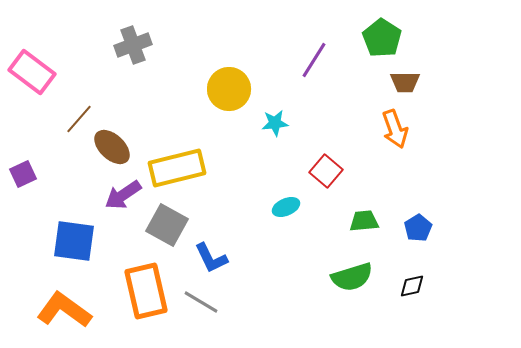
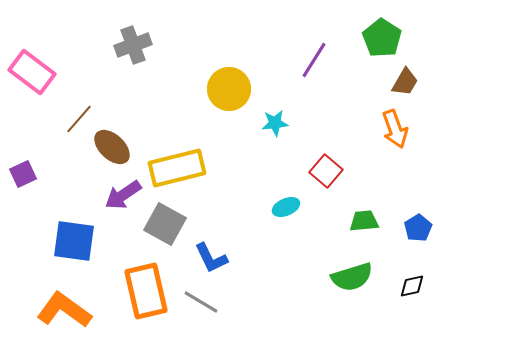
brown trapezoid: rotated 60 degrees counterclockwise
gray square: moved 2 px left, 1 px up
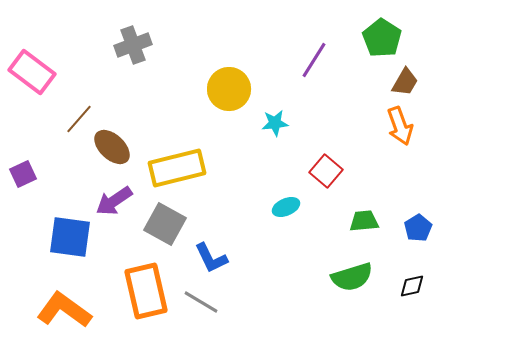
orange arrow: moved 5 px right, 3 px up
purple arrow: moved 9 px left, 6 px down
blue square: moved 4 px left, 4 px up
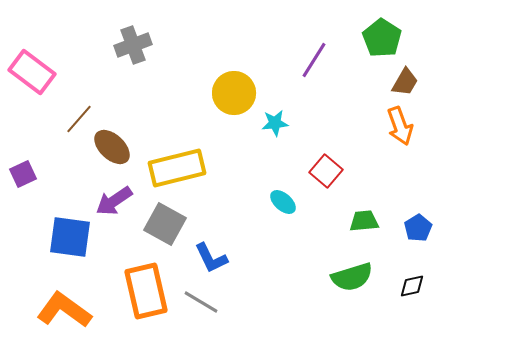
yellow circle: moved 5 px right, 4 px down
cyan ellipse: moved 3 px left, 5 px up; rotated 64 degrees clockwise
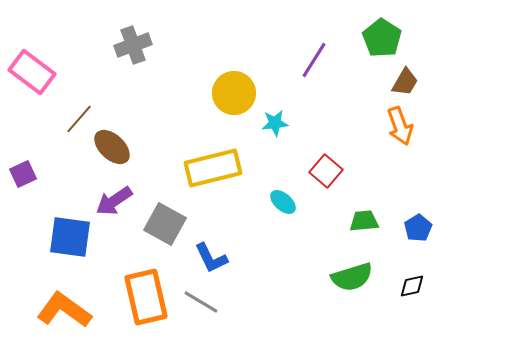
yellow rectangle: moved 36 px right
orange rectangle: moved 6 px down
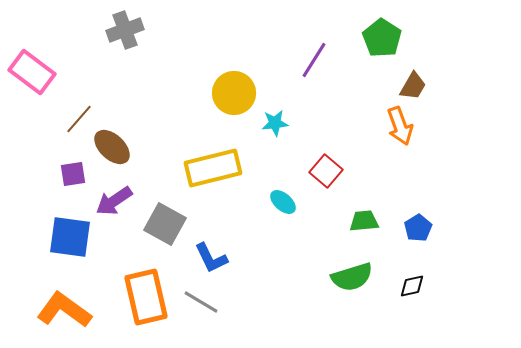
gray cross: moved 8 px left, 15 px up
brown trapezoid: moved 8 px right, 4 px down
purple square: moved 50 px right; rotated 16 degrees clockwise
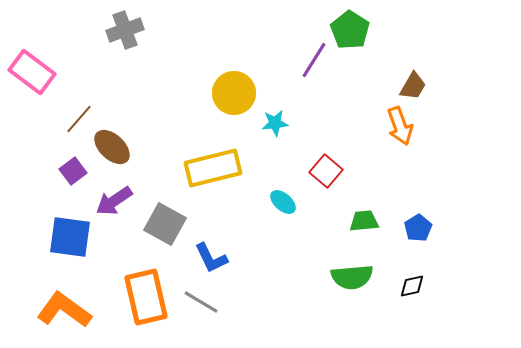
green pentagon: moved 32 px left, 8 px up
purple square: moved 3 px up; rotated 28 degrees counterclockwise
green semicircle: rotated 12 degrees clockwise
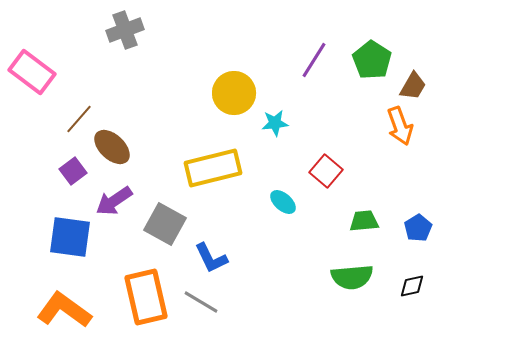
green pentagon: moved 22 px right, 30 px down
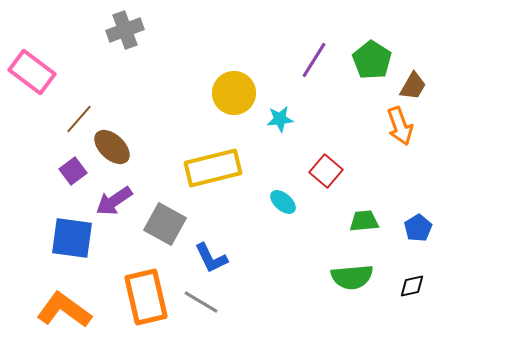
cyan star: moved 5 px right, 4 px up
blue square: moved 2 px right, 1 px down
